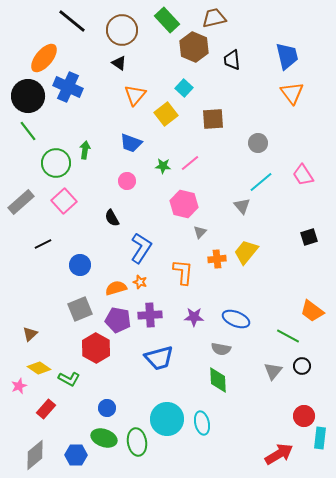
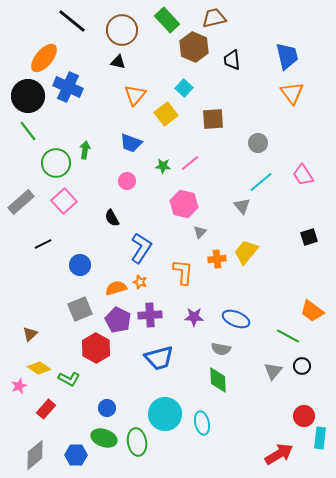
black triangle at (119, 63): moved 1 px left, 1 px up; rotated 21 degrees counterclockwise
purple pentagon at (118, 320): rotated 15 degrees clockwise
cyan circle at (167, 419): moved 2 px left, 5 px up
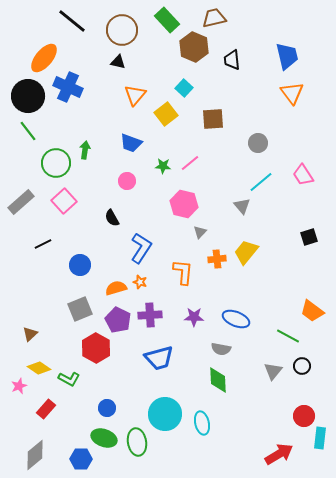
blue hexagon at (76, 455): moved 5 px right, 4 px down
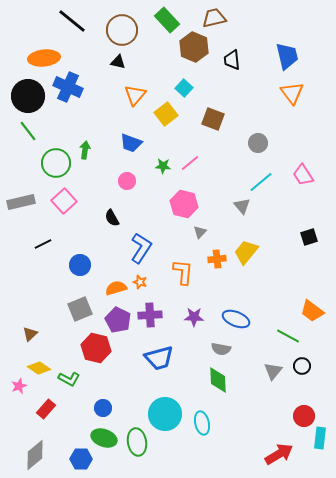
orange ellipse at (44, 58): rotated 44 degrees clockwise
brown square at (213, 119): rotated 25 degrees clockwise
gray rectangle at (21, 202): rotated 28 degrees clockwise
red hexagon at (96, 348): rotated 16 degrees counterclockwise
blue circle at (107, 408): moved 4 px left
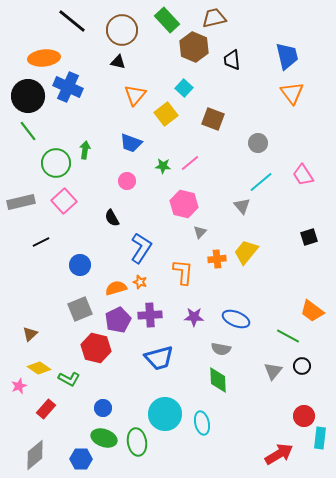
black line at (43, 244): moved 2 px left, 2 px up
purple pentagon at (118, 320): rotated 20 degrees clockwise
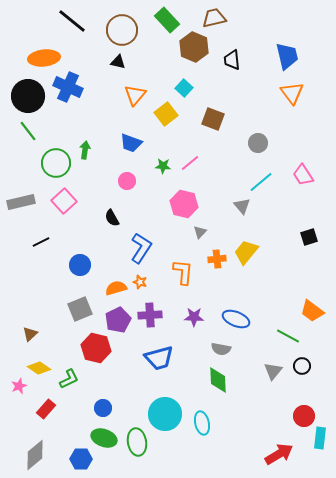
green L-shape at (69, 379): rotated 55 degrees counterclockwise
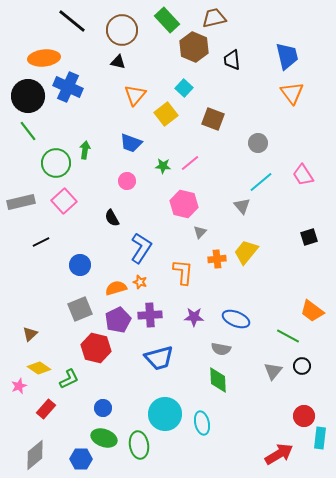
green ellipse at (137, 442): moved 2 px right, 3 px down
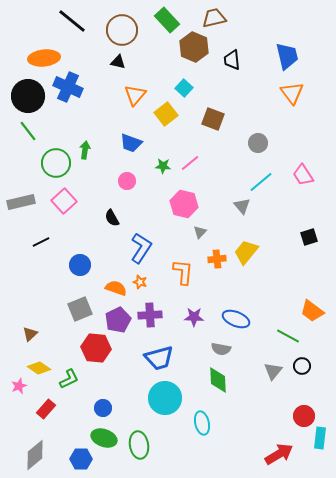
orange semicircle at (116, 288): rotated 35 degrees clockwise
red hexagon at (96, 348): rotated 8 degrees counterclockwise
cyan circle at (165, 414): moved 16 px up
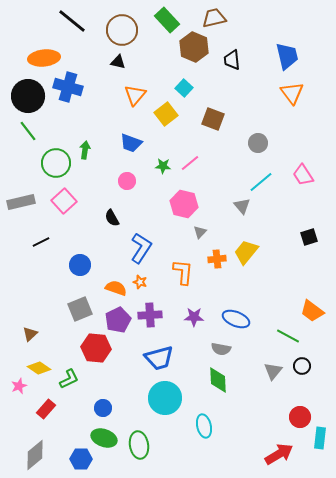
blue cross at (68, 87): rotated 8 degrees counterclockwise
red circle at (304, 416): moved 4 px left, 1 px down
cyan ellipse at (202, 423): moved 2 px right, 3 px down
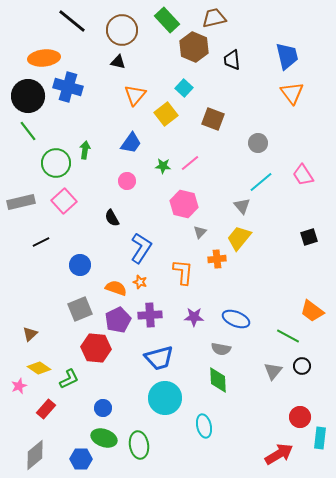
blue trapezoid at (131, 143): rotated 75 degrees counterclockwise
yellow trapezoid at (246, 252): moved 7 px left, 14 px up
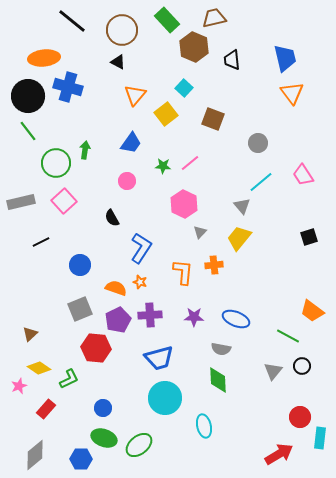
blue trapezoid at (287, 56): moved 2 px left, 2 px down
black triangle at (118, 62): rotated 14 degrees clockwise
pink hexagon at (184, 204): rotated 12 degrees clockwise
orange cross at (217, 259): moved 3 px left, 6 px down
green ellipse at (139, 445): rotated 60 degrees clockwise
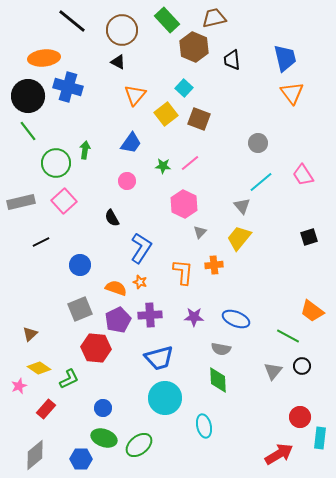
brown square at (213, 119): moved 14 px left
